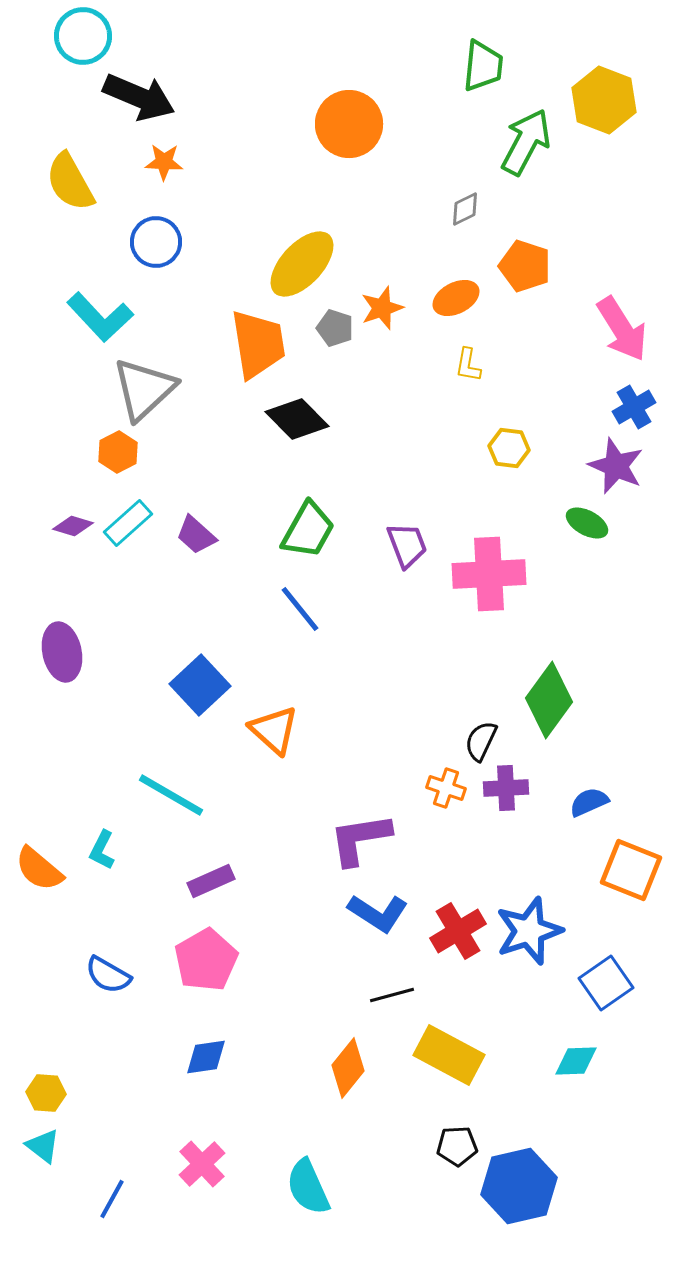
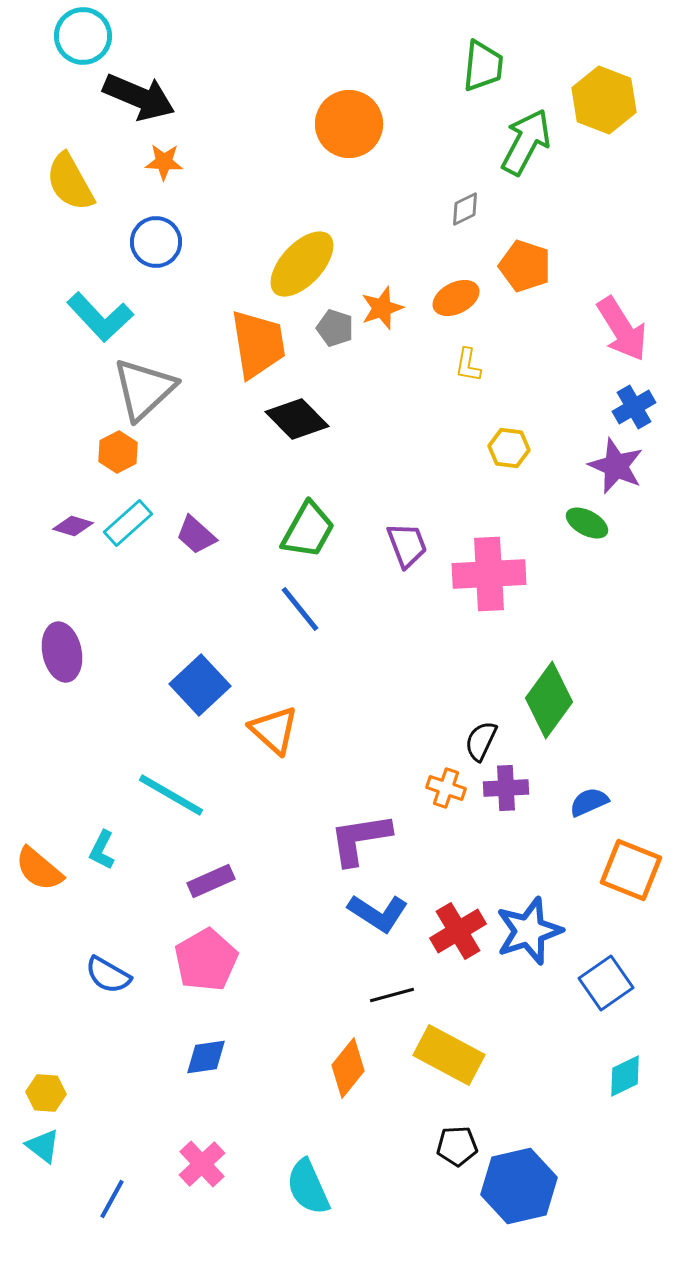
cyan diamond at (576, 1061): moved 49 px right, 15 px down; rotated 24 degrees counterclockwise
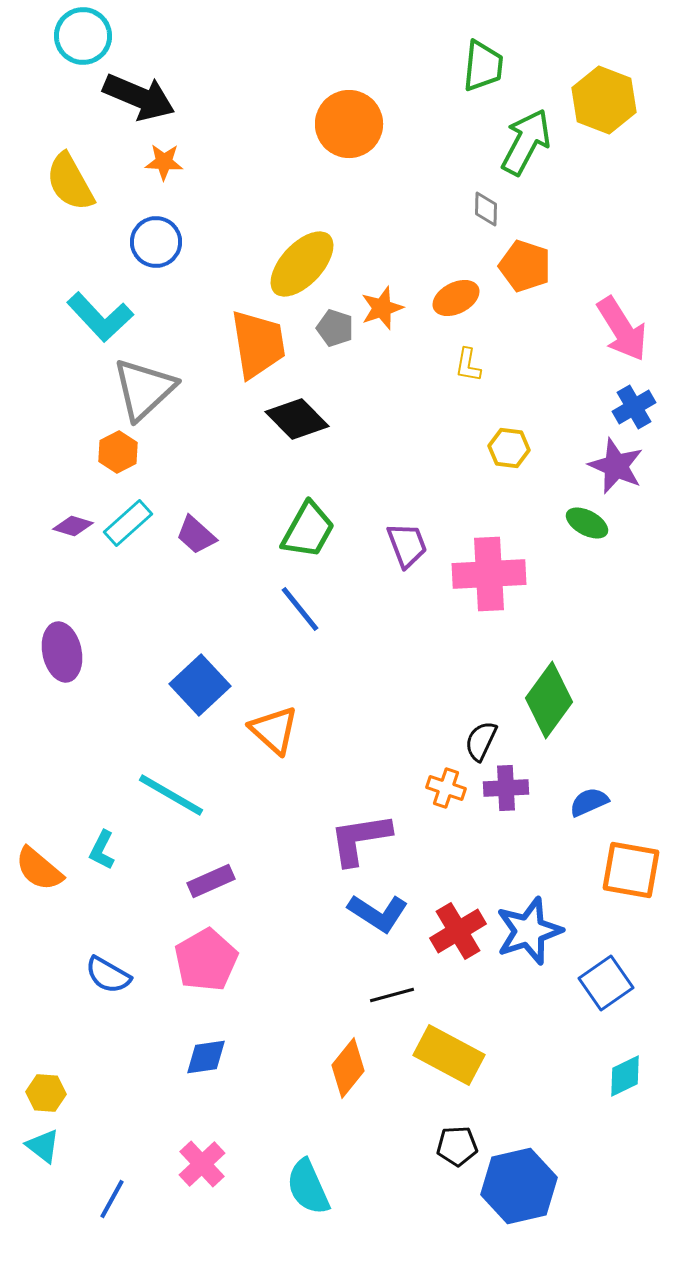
gray diamond at (465, 209): moved 21 px right; rotated 63 degrees counterclockwise
orange square at (631, 870): rotated 12 degrees counterclockwise
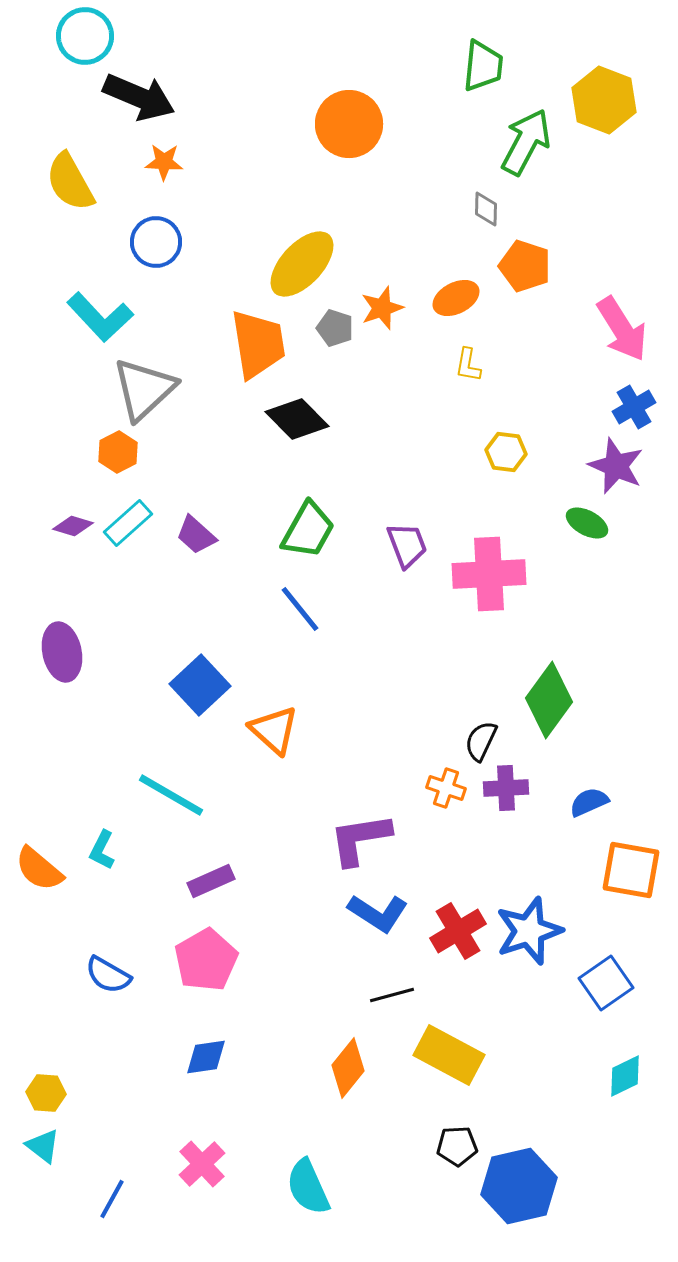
cyan circle at (83, 36): moved 2 px right
yellow hexagon at (509, 448): moved 3 px left, 4 px down
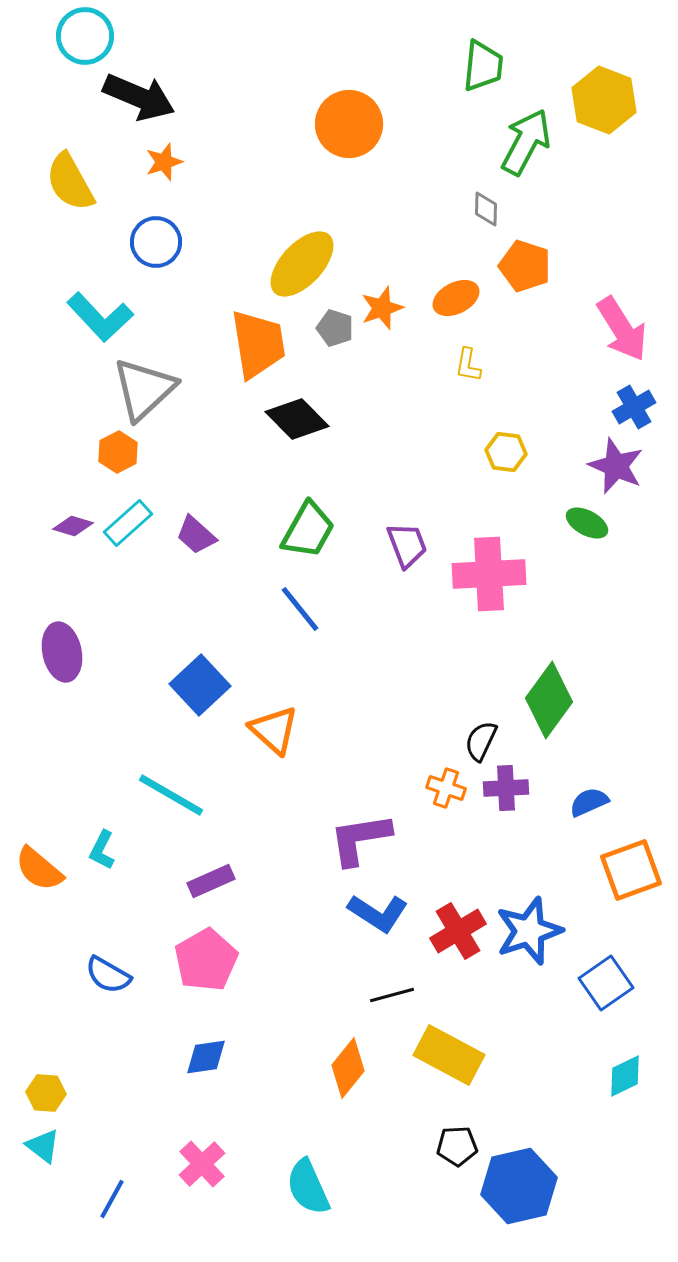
orange star at (164, 162): rotated 21 degrees counterclockwise
orange square at (631, 870): rotated 30 degrees counterclockwise
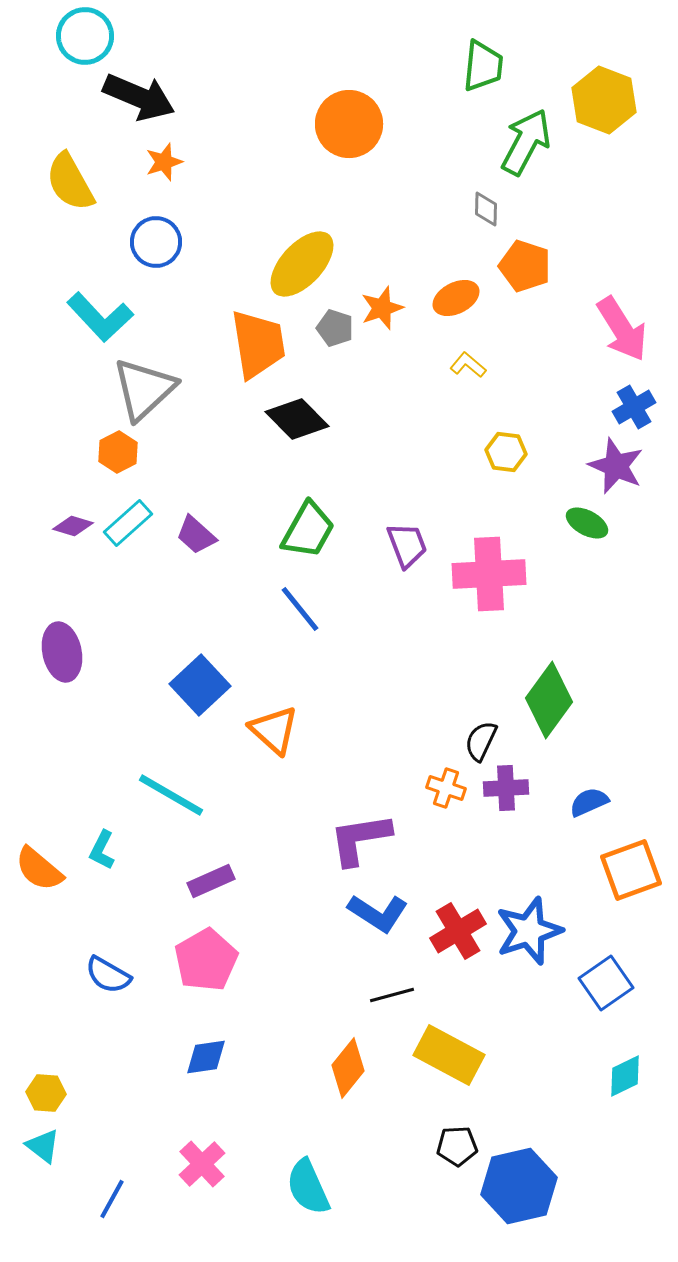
yellow L-shape at (468, 365): rotated 120 degrees clockwise
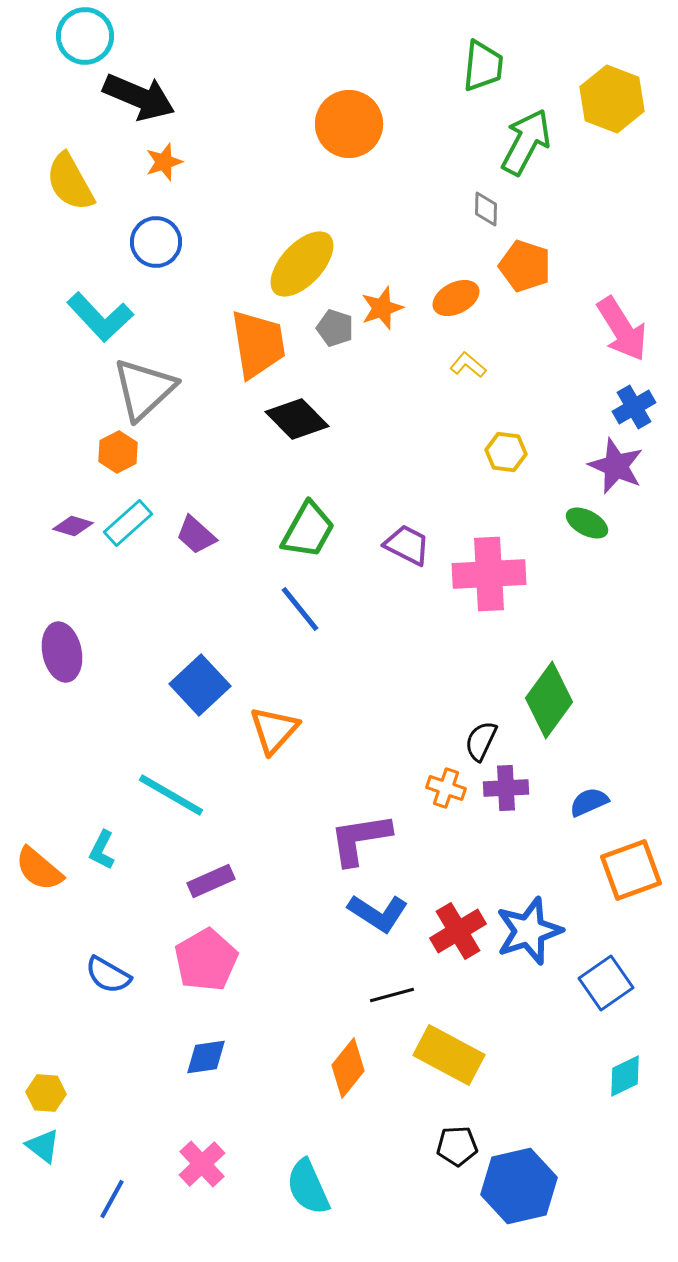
yellow hexagon at (604, 100): moved 8 px right, 1 px up
purple trapezoid at (407, 545): rotated 42 degrees counterclockwise
orange triangle at (274, 730): rotated 30 degrees clockwise
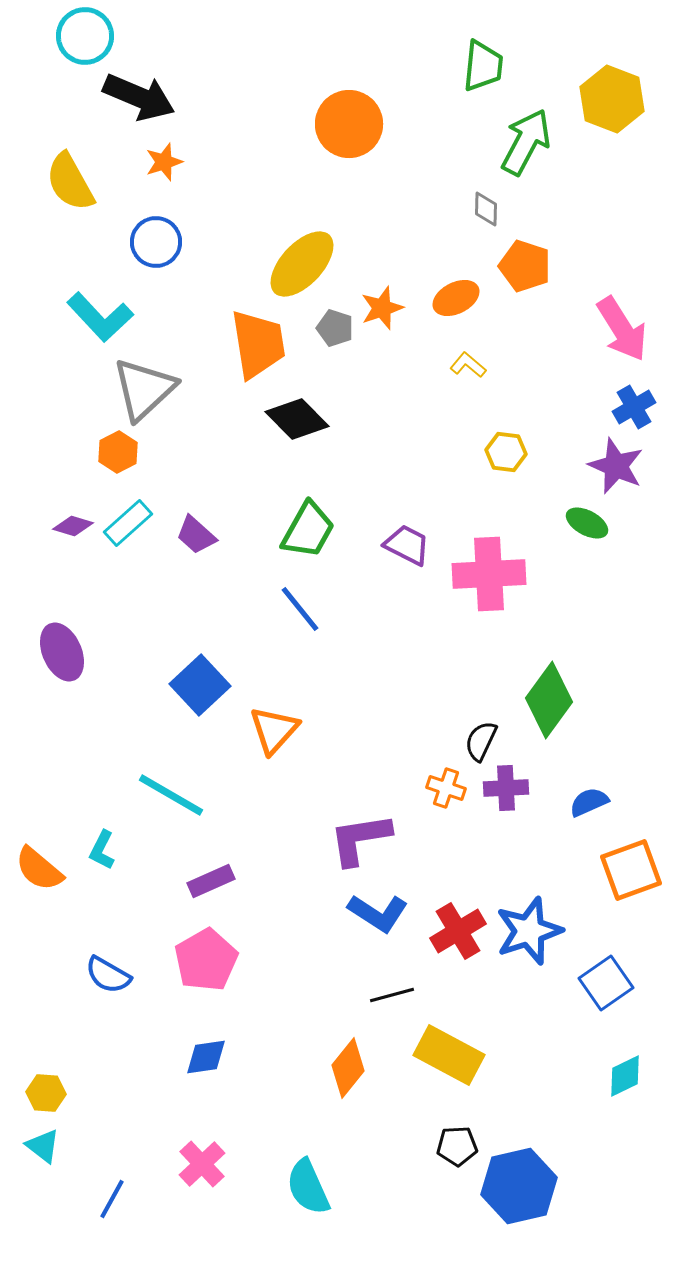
purple ellipse at (62, 652): rotated 12 degrees counterclockwise
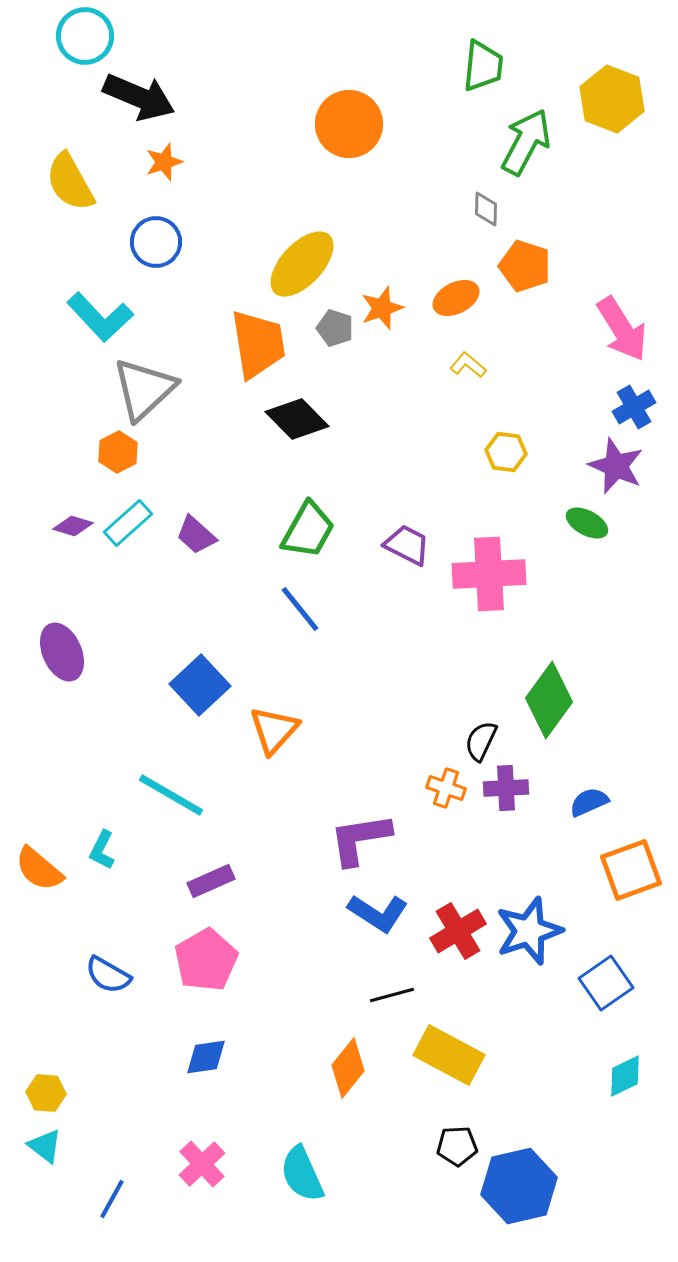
cyan triangle at (43, 1146): moved 2 px right
cyan semicircle at (308, 1187): moved 6 px left, 13 px up
